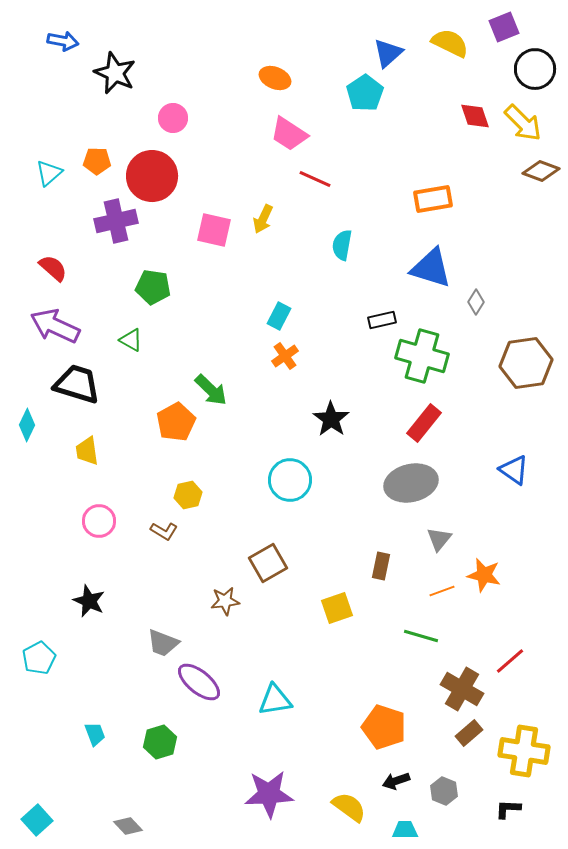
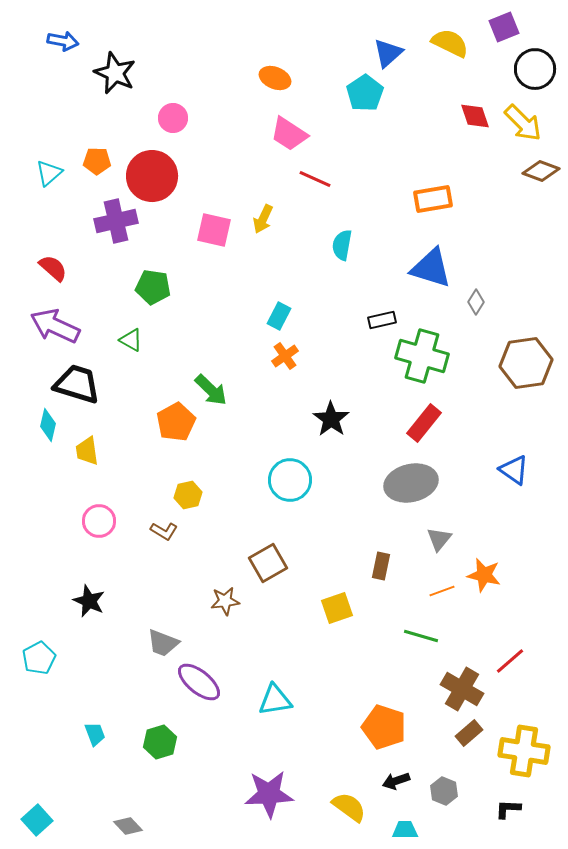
cyan diamond at (27, 425): moved 21 px right; rotated 12 degrees counterclockwise
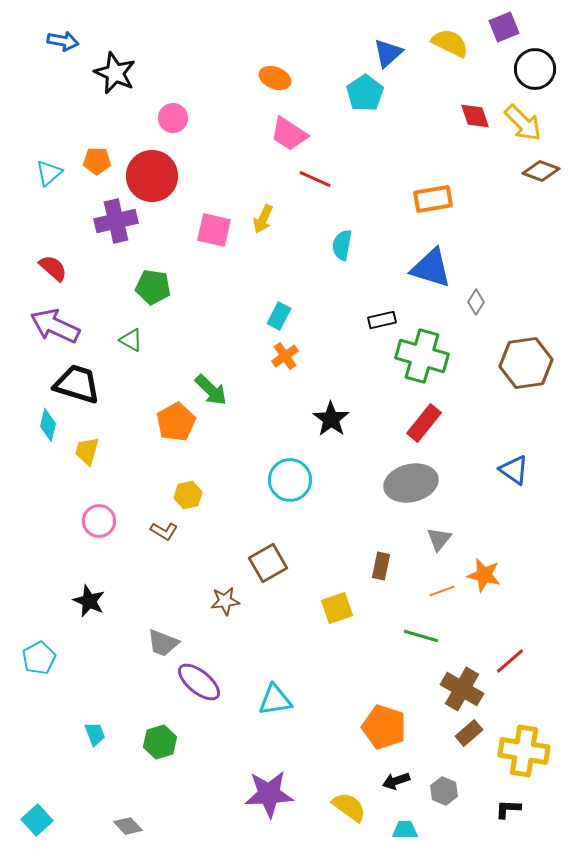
yellow trapezoid at (87, 451): rotated 24 degrees clockwise
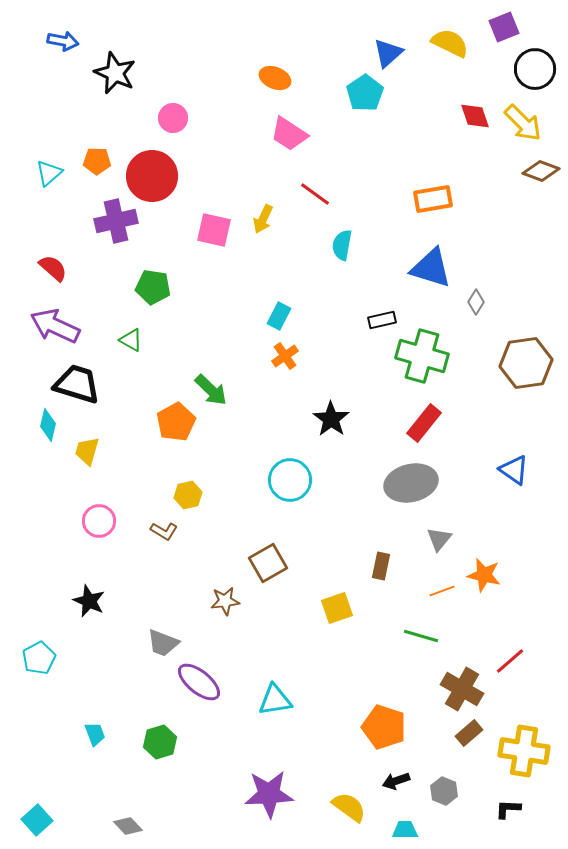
red line at (315, 179): moved 15 px down; rotated 12 degrees clockwise
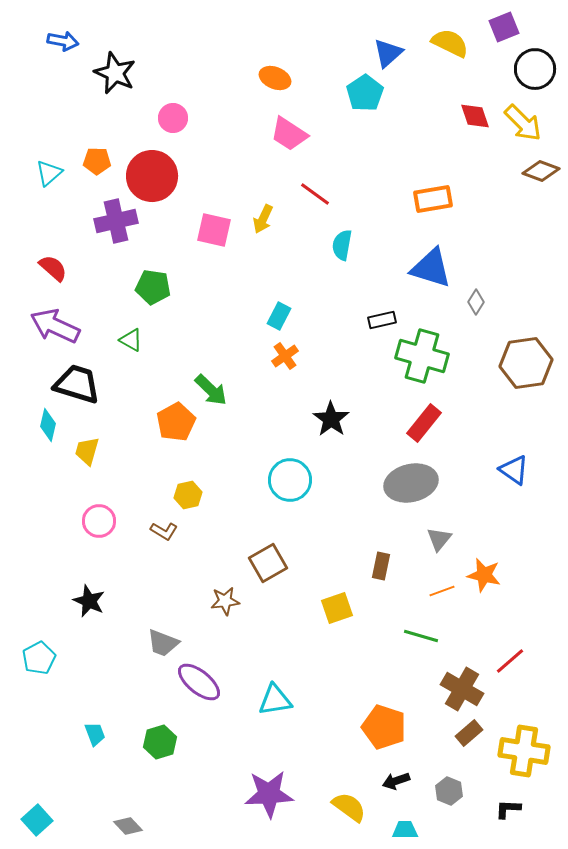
gray hexagon at (444, 791): moved 5 px right
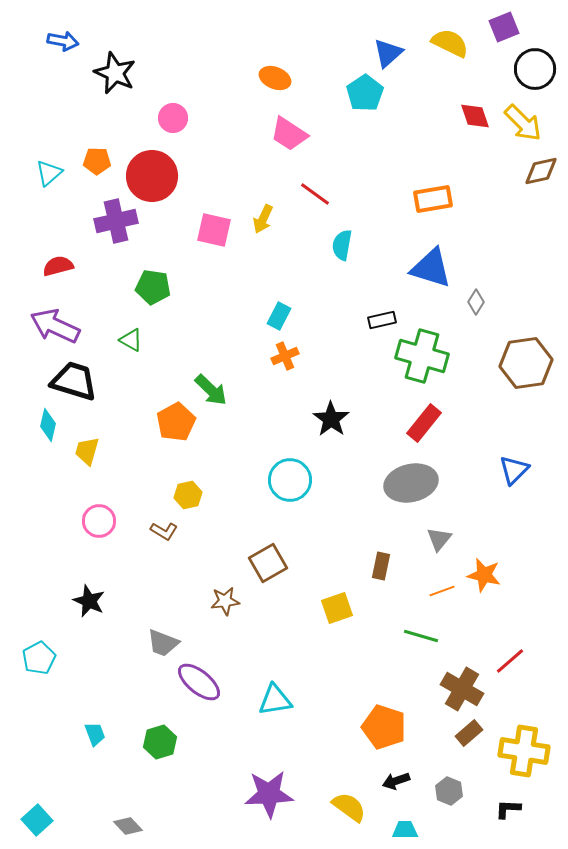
brown diamond at (541, 171): rotated 33 degrees counterclockwise
red semicircle at (53, 268): moved 5 px right, 2 px up; rotated 56 degrees counterclockwise
orange cross at (285, 356): rotated 12 degrees clockwise
black trapezoid at (77, 384): moved 3 px left, 3 px up
blue triangle at (514, 470): rotated 40 degrees clockwise
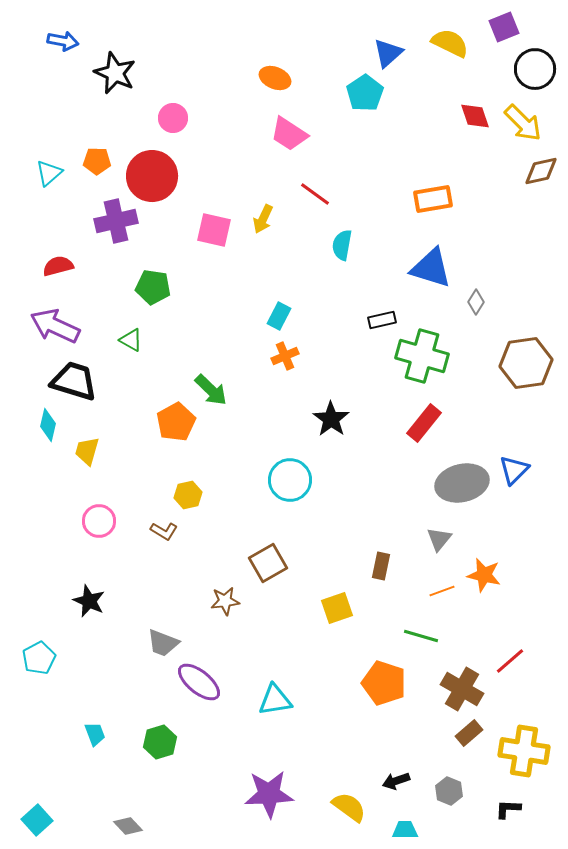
gray ellipse at (411, 483): moved 51 px right
orange pentagon at (384, 727): moved 44 px up
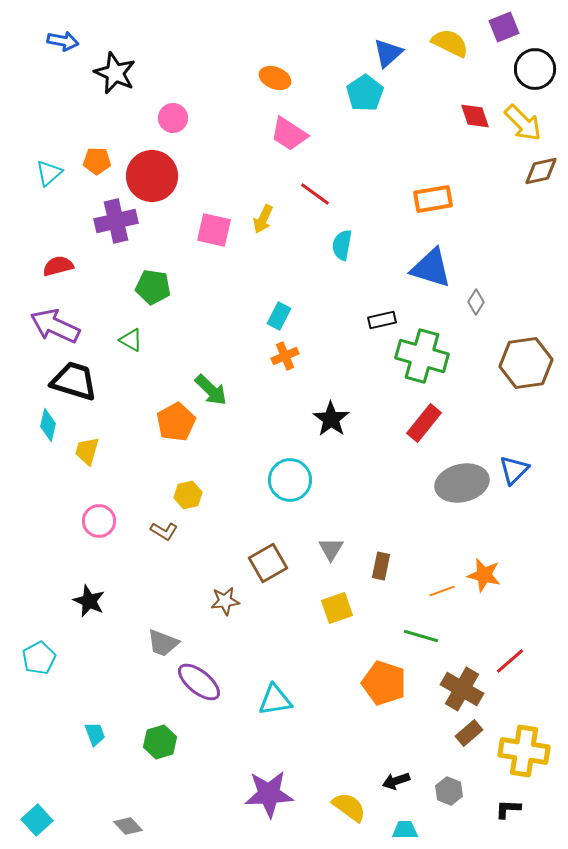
gray triangle at (439, 539): moved 108 px left, 10 px down; rotated 8 degrees counterclockwise
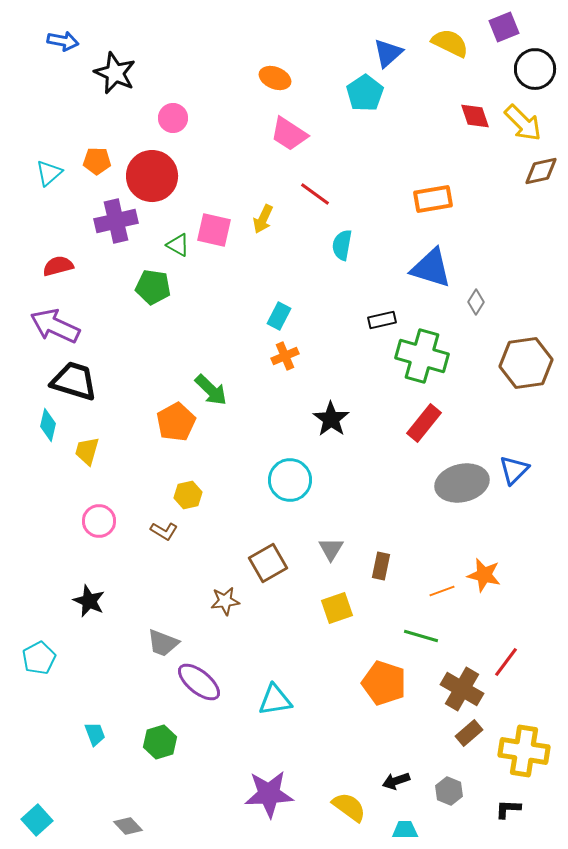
green triangle at (131, 340): moved 47 px right, 95 px up
red line at (510, 661): moved 4 px left, 1 px down; rotated 12 degrees counterclockwise
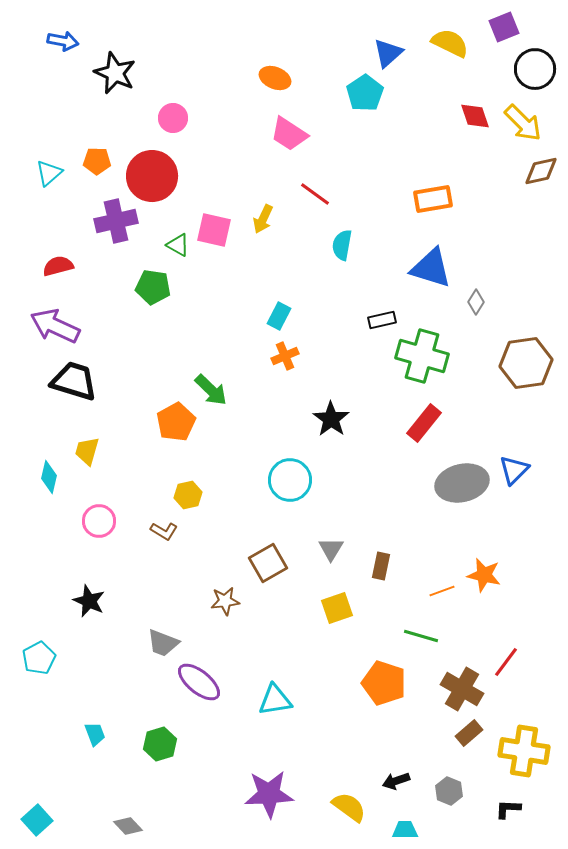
cyan diamond at (48, 425): moved 1 px right, 52 px down
green hexagon at (160, 742): moved 2 px down
